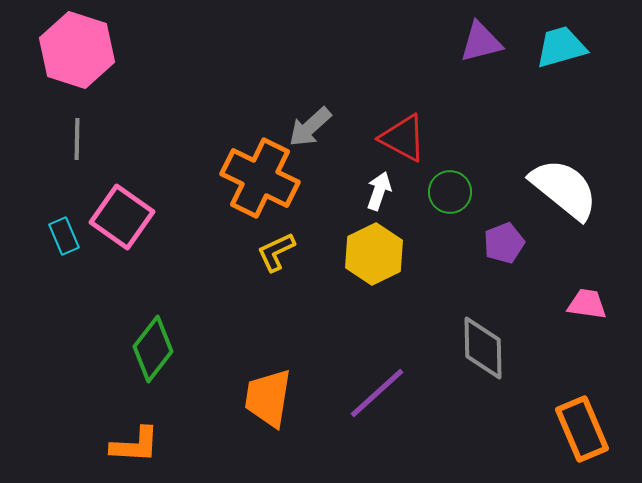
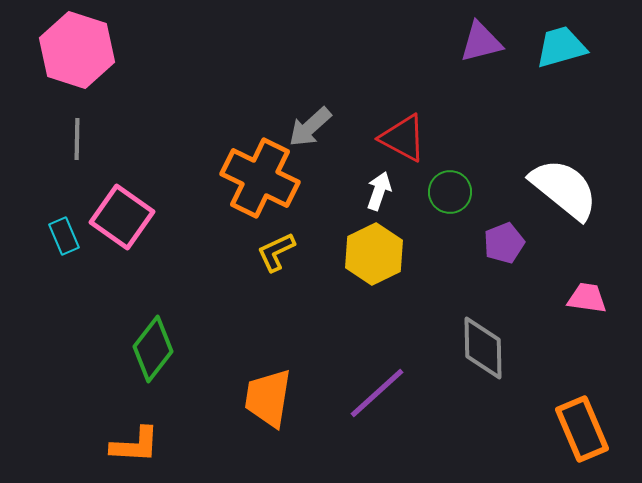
pink trapezoid: moved 6 px up
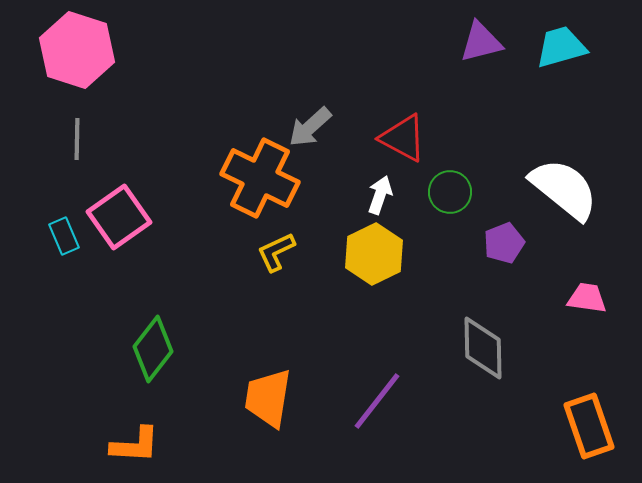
white arrow: moved 1 px right, 4 px down
pink square: moved 3 px left; rotated 20 degrees clockwise
purple line: moved 8 px down; rotated 10 degrees counterclockwise
orange rectangle: moved 7 px right, 3 px up; rotated 4 degrees clockwise
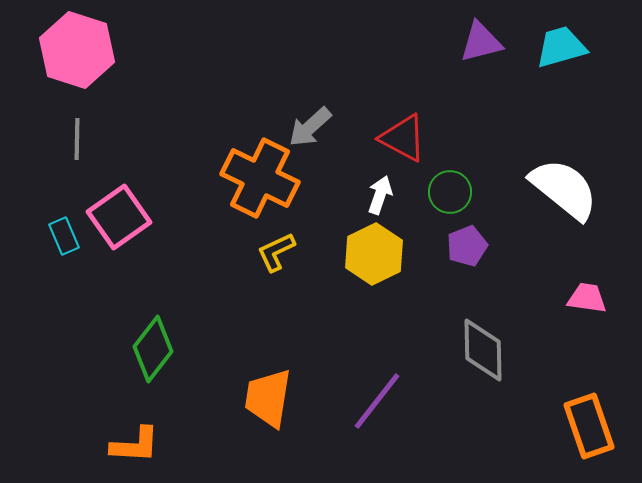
purple pentagon: moved 37 px left, 3 px down
gray diamond: moved 2 px down
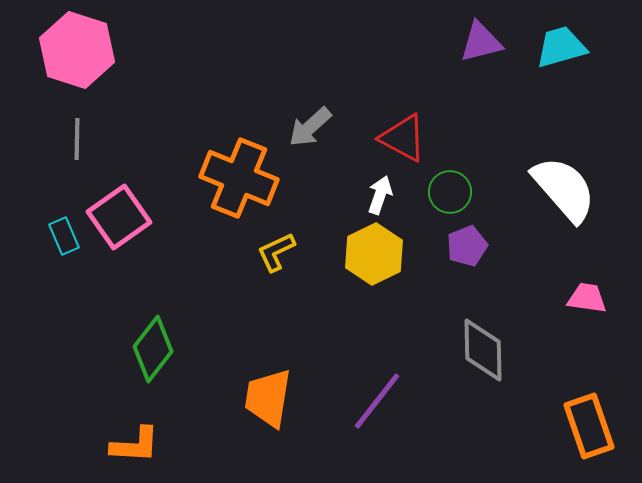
orange cross: moved 21 px left; rotated 4 degrees counterclockwise
white semicircle: rotated 10 degrees clockwise
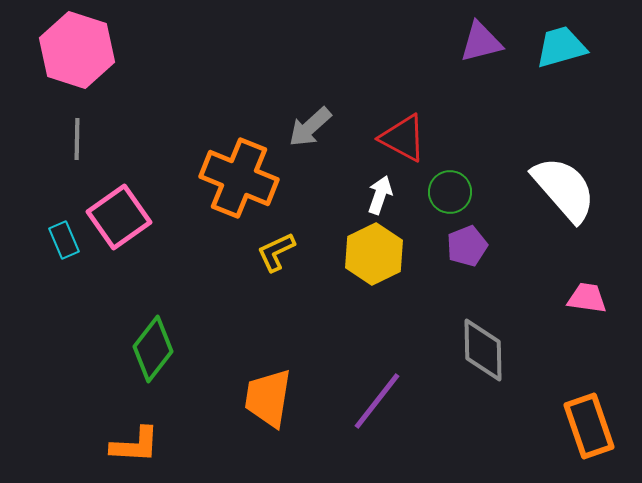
cyan rectangle: moved 4 px down
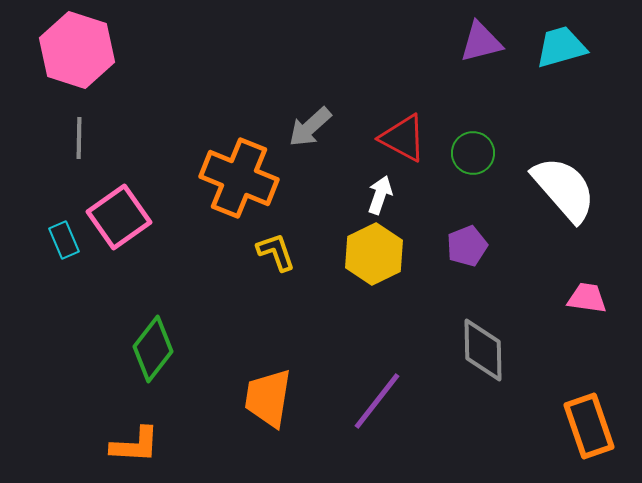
gray line: moved 2 px right, 1 px up
green circle: moved 23 px right, 39 px up
yellow L-shape: rotated 96 degrees clockwise
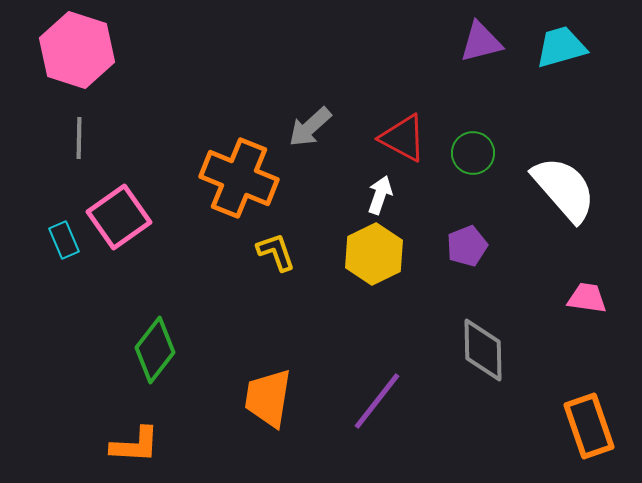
green diamond: moved 2 px right, 1 px down
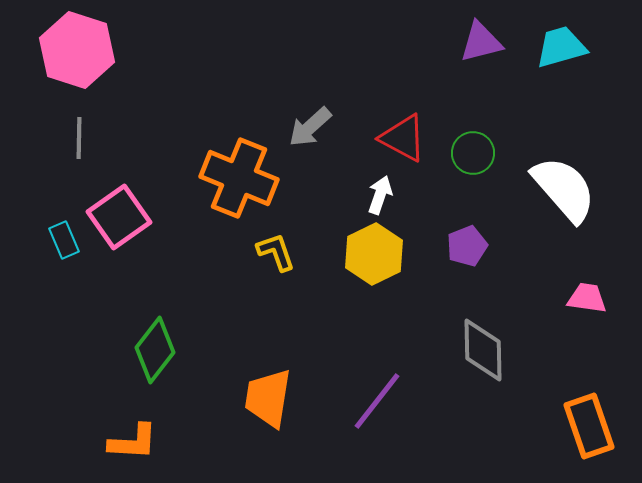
orange L-shape: moved 2 px left, 3 px up
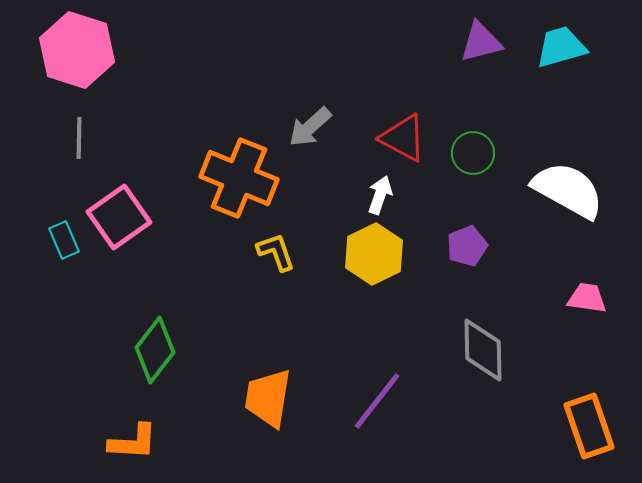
white semicircle: moved 4 px right, 1 px down; rotated 20 degrees counterclockwise
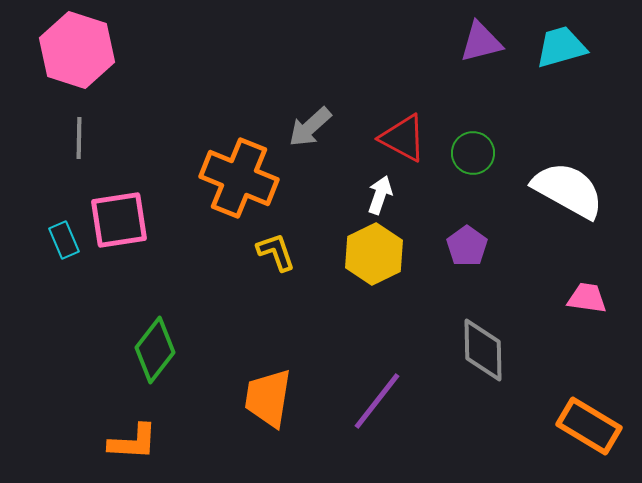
pink square: moved 3 px down; rotated 26 degrees clockwise
purple pentagon: rotated 15 degrees counterclockwise
orange rectangle: rotated 40 degrees counterclockwise
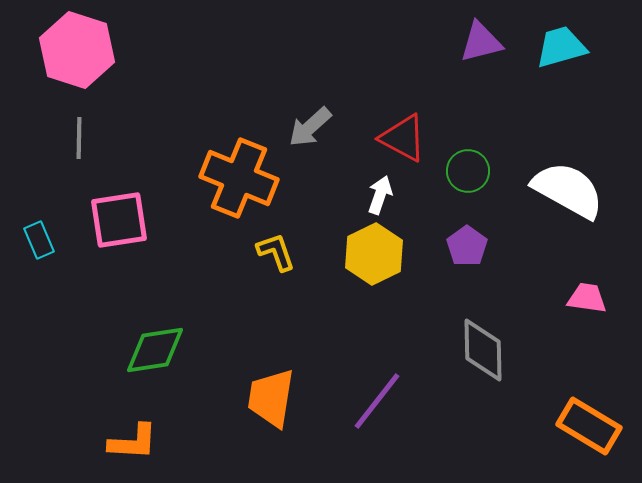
green circle: moved 5 px left, 18 px down
cyan rectangle: moved 25 px left
green diamond: rotated 44 degrees clockwise
orange trapezoid: moved 3 px right
